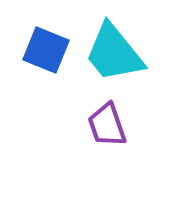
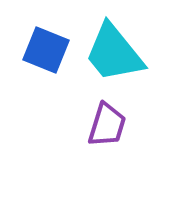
purple trapezoid: rotated 144 degrees counterclockwise
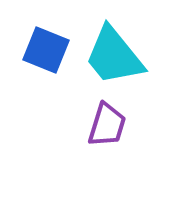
cyan trapezoid: moved 3 px down
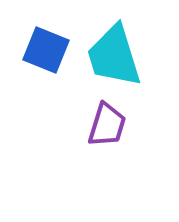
cyan trapezoid: rotated 22 degrees clockwise
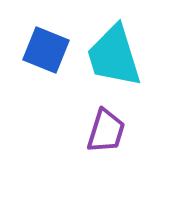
purple trapezoid: moved 1 px left, 6 px down
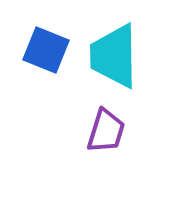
cyan trapezoid: rotated 16 degrees clockwise
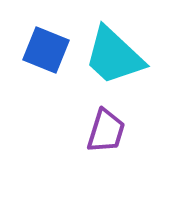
cyan trapezoid: rotated 46 degrees counterclockwise
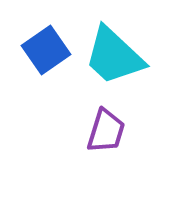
blue square: rotated 33 degrees clockwise
